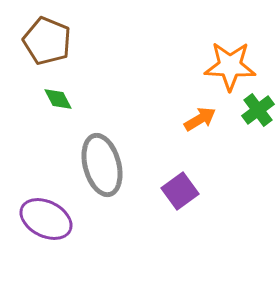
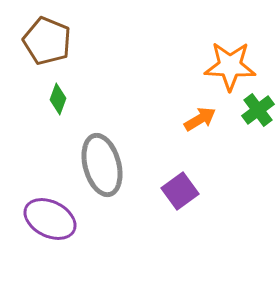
green diamond: rotated 48 degrees clockwise
purple ellipse: moved 4 px right
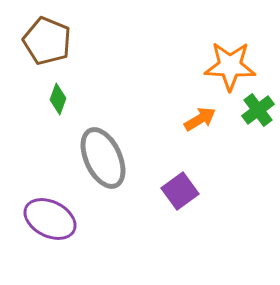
gray ellipse: moved 1 px right, 7 px up; rotated 10 degrees counterclockwise
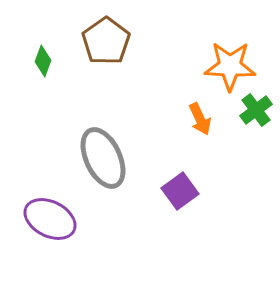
brown pentagon: moved 59 px right; rotated 15 degrees clockwise
green diamond: moved 15 px left, 38 px up
green cross: moved 2 px left
orange arrow: rotated 96 degrees clockwise
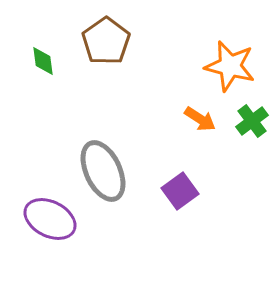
green diamond: rotated 28 degrees counterclockwise
orange star: rotated 12 degrees clockwise
green cross: moved 4 px left, 11 px down
orange arrow: rotated 32 degrees counterclockwise
gray ellipse: moved 13 px down
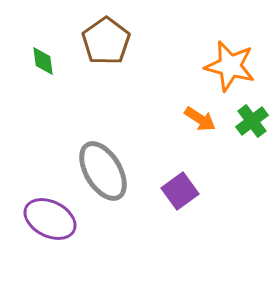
gray ellipse: rotated 6 degrees counterclockwise
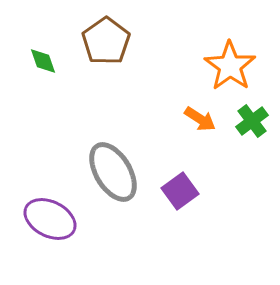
green diamond: rotated 12 degrees counterclockwise
orange star: rotated 21 degrees clockwise
gray ellipse: moved 10 px right, 1 px down
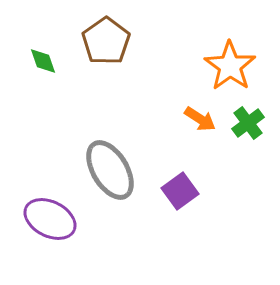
green cross: moved 4 px left, 2 px down
gray ellipse: moved 3 px left, 2 px up
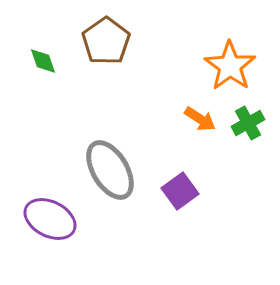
green cross: rotated 8 degrees clockwise
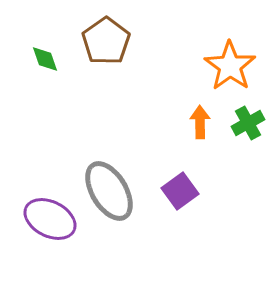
green diamond: moved 2 px right, 2 px up
orange arrow: moved 3 px down; rotated 124 degrees counterclockwise
gray ellipse: moved 1 px left, 21 px down
